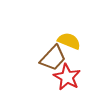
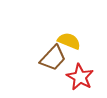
red star: moved 13 px right
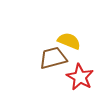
brown trapezoid: rotated 148 degrees counterclockwise
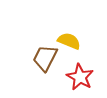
brown trapezoid: moved 8 px left; rotated 48 degrees counterclockwise
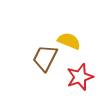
red star: rotated 24 degrees clockwise
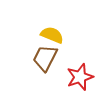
yellow semicircle: moved 17 px left, 6 px up
